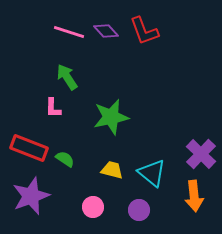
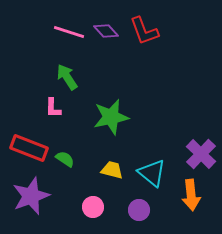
orange arrow: moved 3 px left, 1 px up
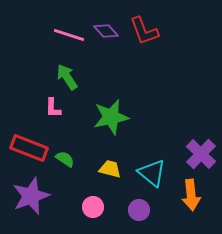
pink line: moved 3 px down
yellow trapezoid: moved 2 px left, 1 px up
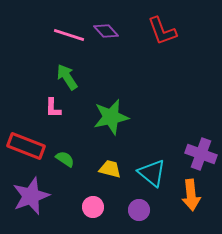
red L-shape: moved 18 px right
red rectangle: moved 3 px left, 2 px up
purple cross: rotated 24 degrees counterclockwise
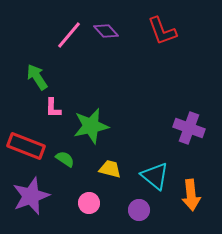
pink line: rotated 68 degrees counterclockwise
green arrow: moved 30 px left
green star: moved 20 px left, 9 px down
purple cross: moved 12 px left, 26 px up
cyan triangle: moved 3 px right, 3 px down
pink circle: moved 4 px left, 4 px up
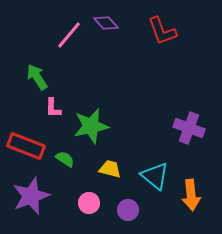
purple diamond: moved 8 px up
purple circle: moved 11 px left
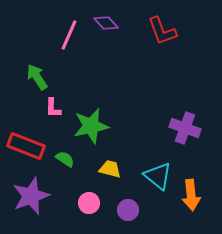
pink line: rotated 16 degrees counterclockwise
purple cross: moved 4 px left
cyan triangle: moved 3 px right
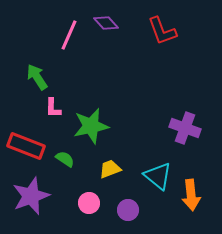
yellow trapezoid: rotated 35 degrees counterclockwise
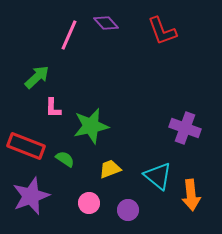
green arrow: rotated 80 degrees clockwise
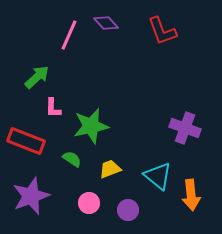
red rectangle: moved 5 px up
green semicircle: moved 7 px right
